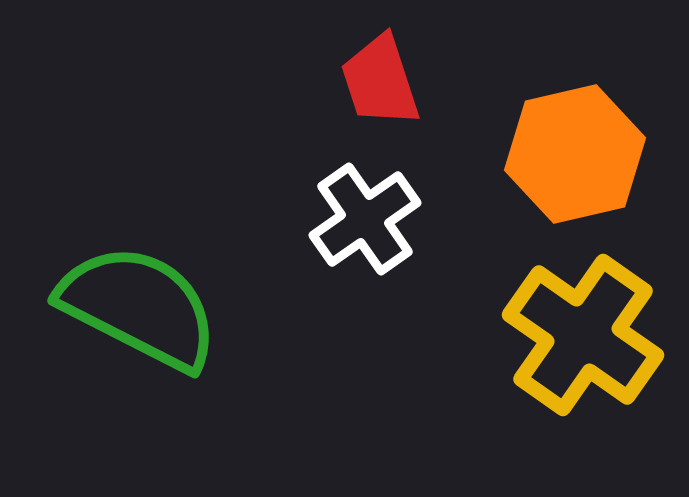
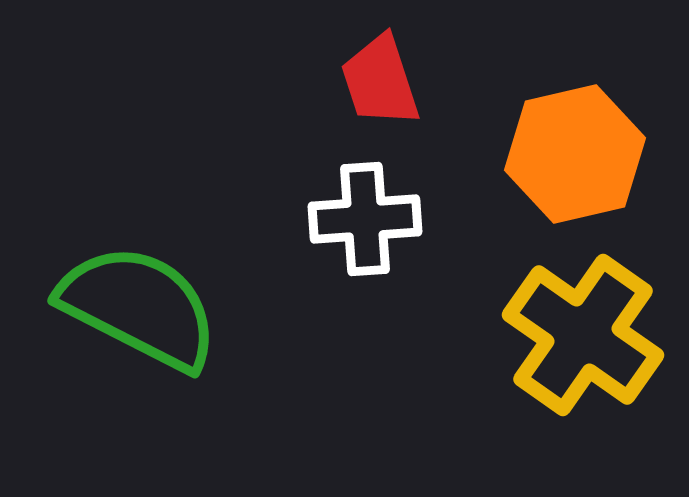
white cross: rotated 31 degrees clockwise
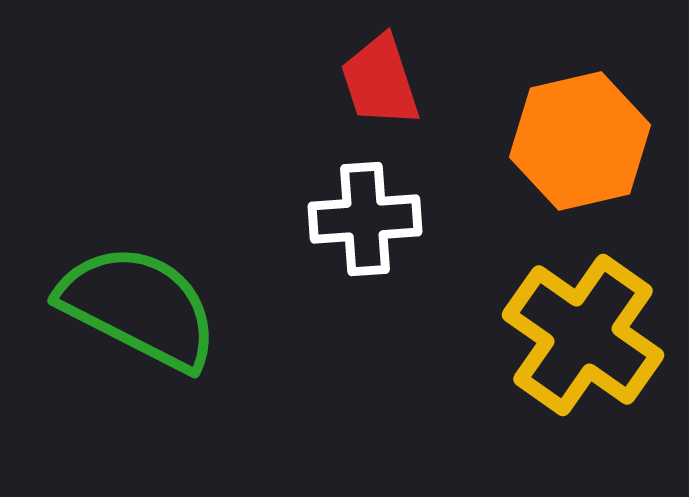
orange hexagon: moved 5 px right, 13 px up
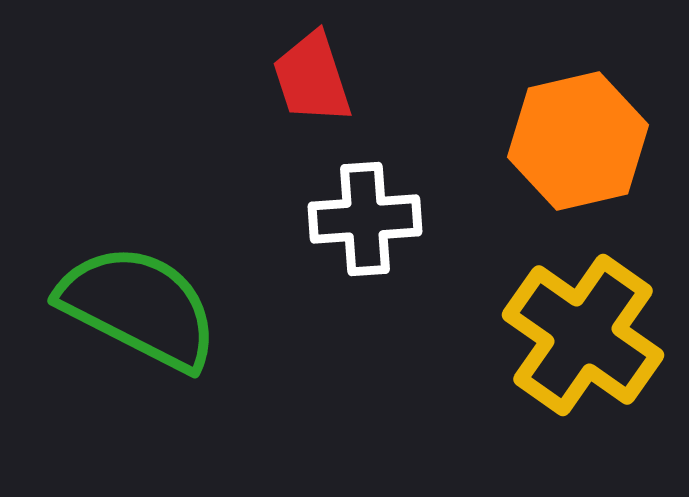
red trapezoid: moved 68 px left, 3 px up
orange hexagon: moved 2 px left
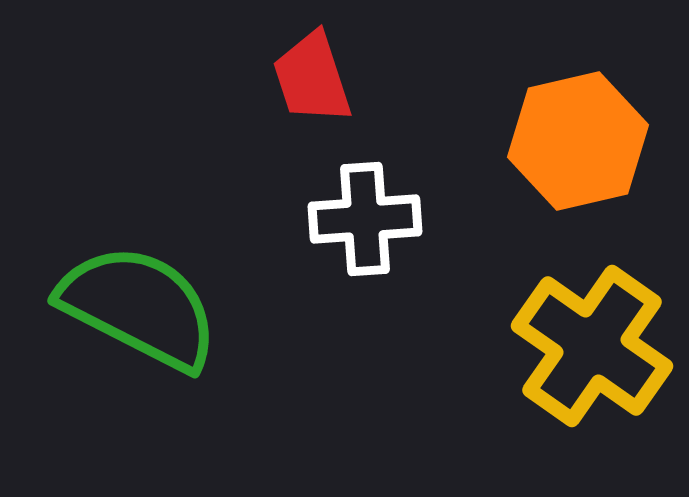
yellow cross: moved 9 px right, 11 px down
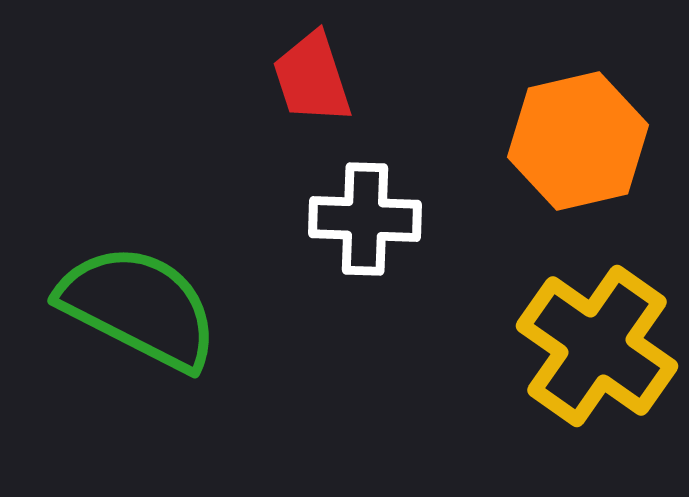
white cross: rotated 6 degrees clockwise
yellow cross: moved 5 px right
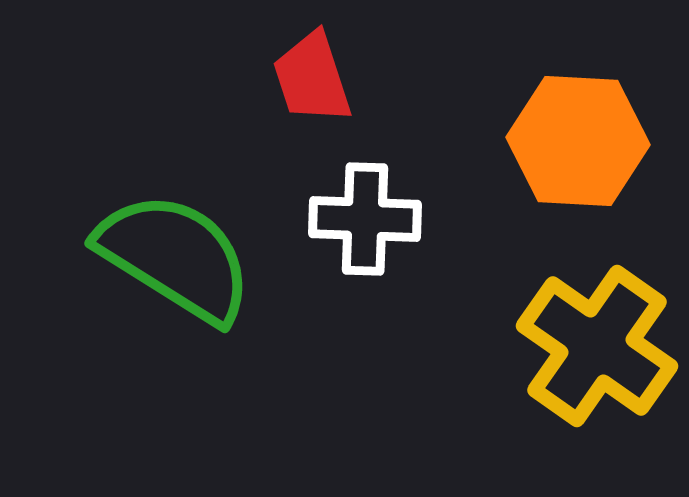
orange hexagon: rotated 16 degrees clockwise
green semicircle: moved 36 px right, 50 px up; rotated 5 degrees clockwise
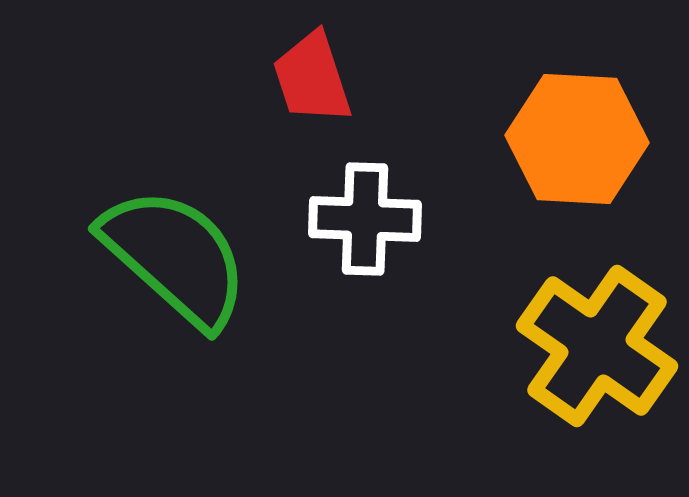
orange hexagon: moved 1 px left, 2 px up
green semicircle: rotated 10 degrees clockwise
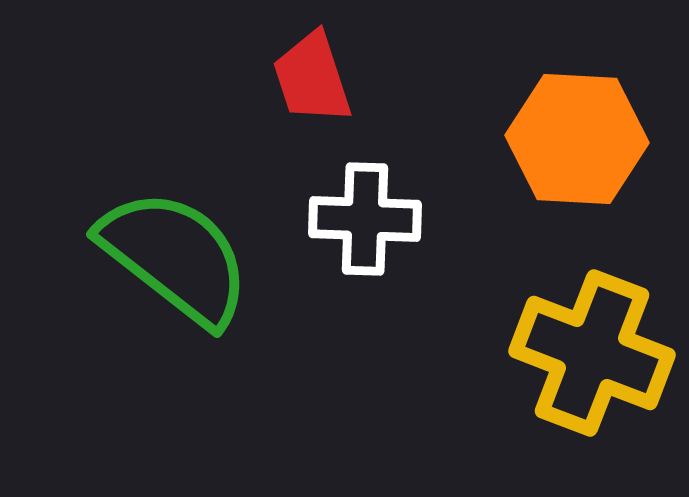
green semicircle: rotated 4 degrees counterclockwise
yellow cross: moved 5 px left, 7 px down; rotated 14 degrees counterclockwise
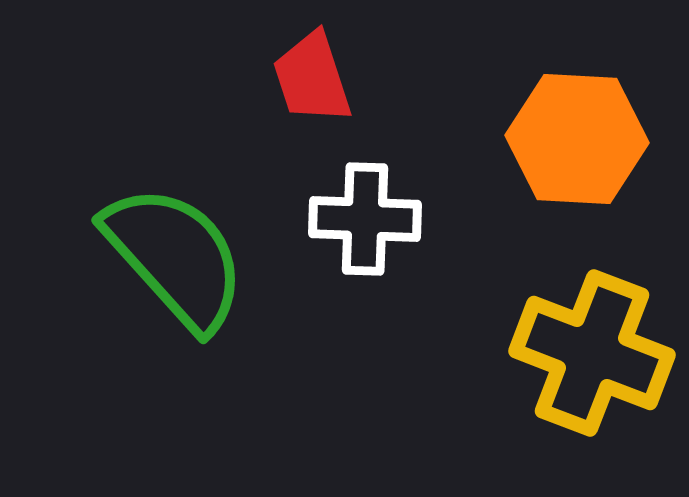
green semicircle: rotated 10 degrees clockwise
